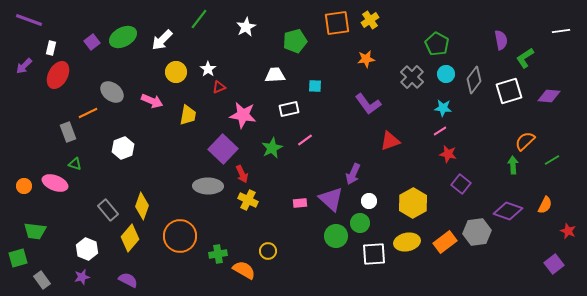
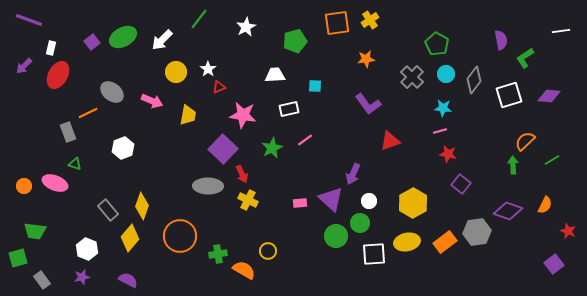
white square at (509, 91): moved 4 px down
pink line at (440, 131): rotated 16 degrees clockwise
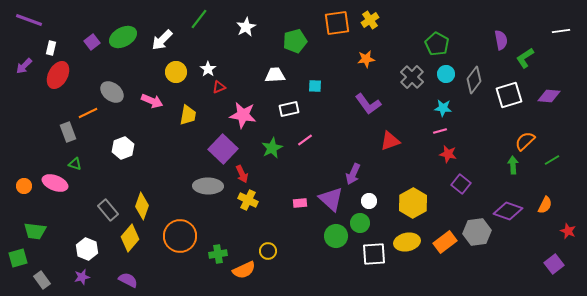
orange semicircle at (244, 270): rotated 125 degrees clockwise
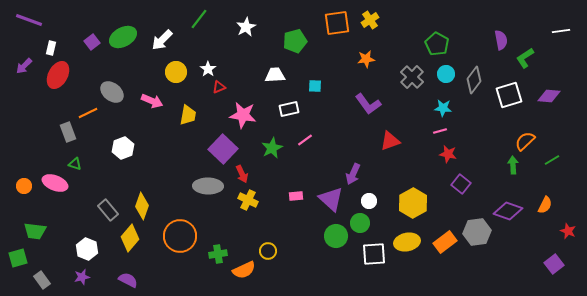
pink rectangle at (300, 203): moved 4 px left, 7 px up
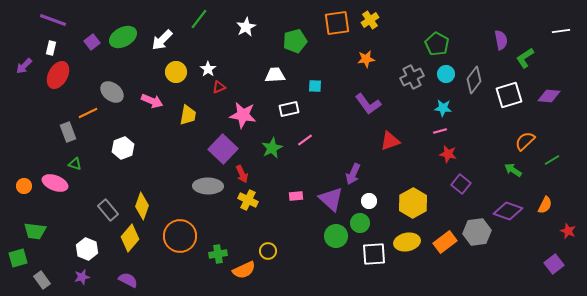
purple line at (29, 20): moved 24 px right
gray cross at (412, 77): rotated 20 degrees clockwise
green arrow at (513, 165): moved 5 px down; rotated 54 degrees counterclockwise
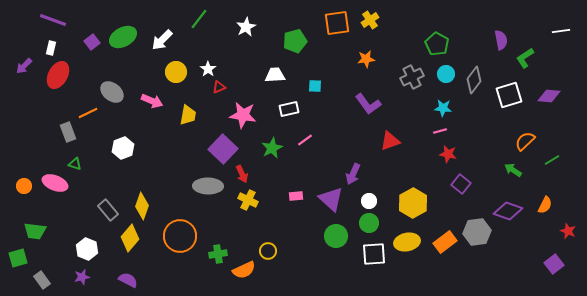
green circle at (360, 223): moved 9 px right
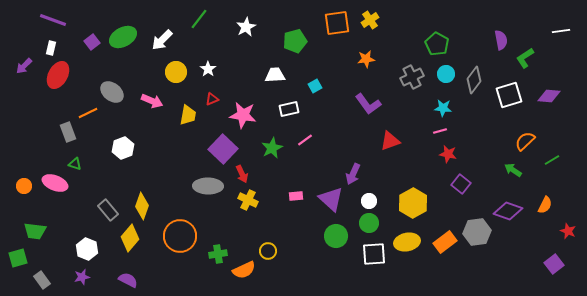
cyan square at (315, 86): rotated 32 degrees counterclockwise
red triangle at (219, 87): moved 7 px left, 12 px down
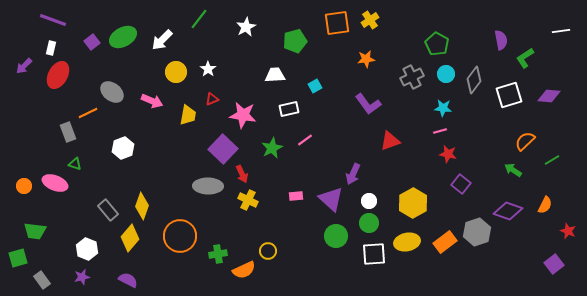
gray hexagon at (477, 232): rotated 12 degrees counterclockwise
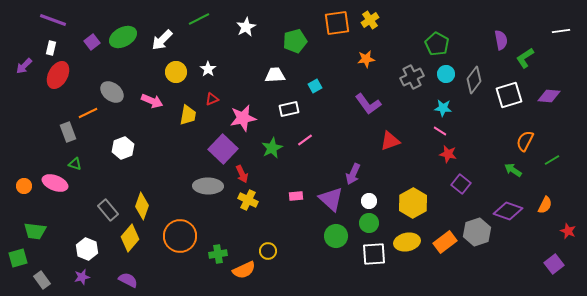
green line at (199, 19): rotated 25 degrees clockwise
pink star at (243, 115): moved 3 px down; rotated 20 degrees counterclockwise
pink line at (440, 131): rotated 48 degrees clockwise
orange semicircle at (525, 141): rotated 20 degrees counterclockwise
